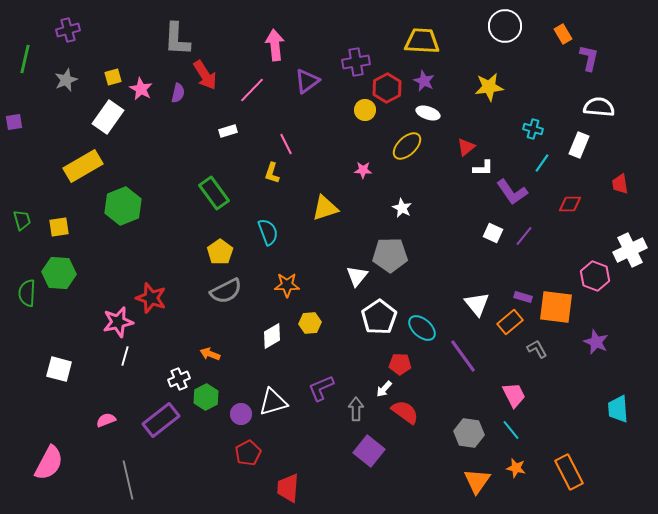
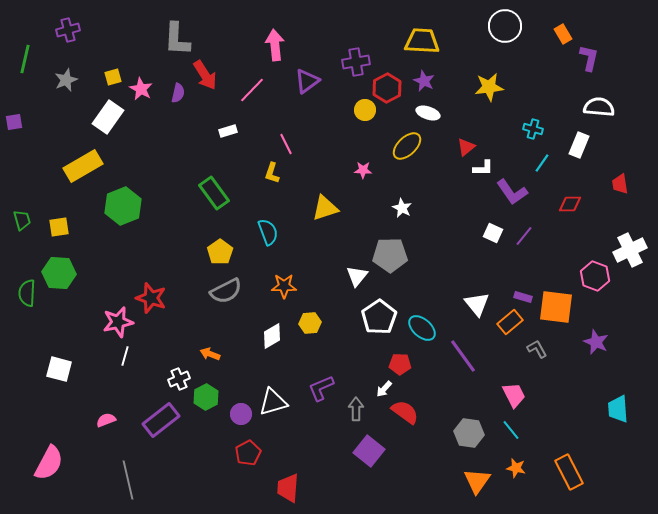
orange star at (287, 285): moved 3 px left, 1 px down
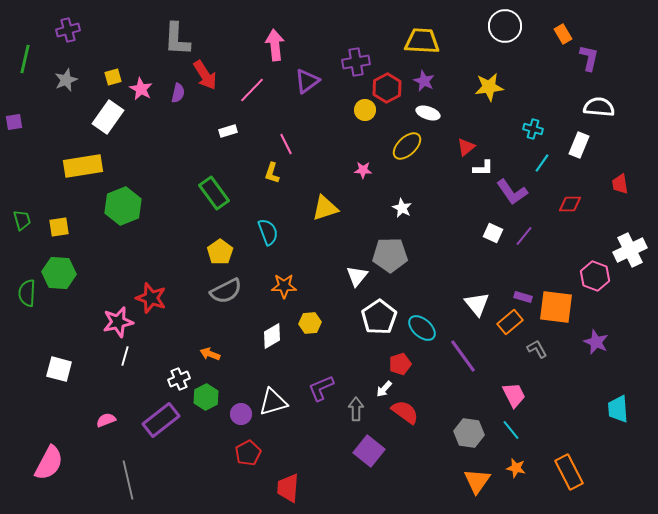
yellow rectangle at (83, 166): rotated 21 degrees clockwise
red pentagon at (400, 364): rotated 20 degrees counterclockwise
